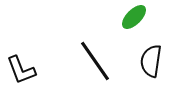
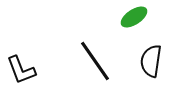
green ellipse: rotated 12 degrees clockwise
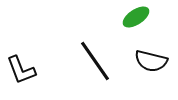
green ellipse: moved 2 px right
black semicircle: rotated 84 degrees counterclockwise
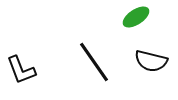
black line: moved 1 px left, 1 px down
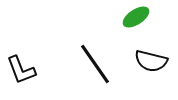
black line: moved 1 px right, 2 px down
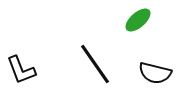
green ellipse: moved 2 px right, 3 px down; rotated 8 degrees counterclockwise
black semicircle: moved 4 px right, 12 px down
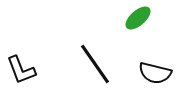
green ellipse: moved 2 px up
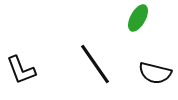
green ellipse: rotated 20 degrees counterclockwise
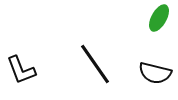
green ellipse: moved 21 px right
